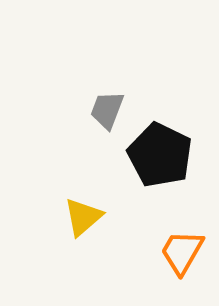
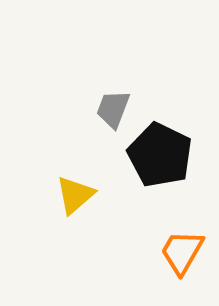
gray trapezoid: moved 6 px right, 1 px up
yellow triangle: moved 8 px left, 22 px up
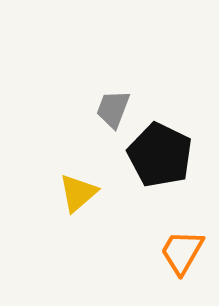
yellow triangle: moved 3 px right, 2 px up
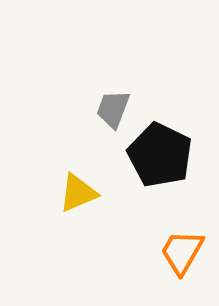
yellow triangle: rotated 18 degrees clockwise
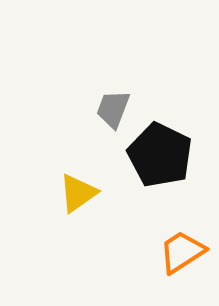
yellow triangle: rotated 12 degrees counterclockwise
orange trapezoid: rotated 27 degrees clockwise
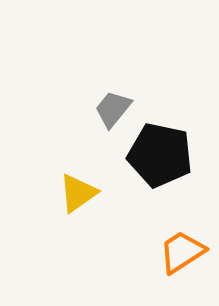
gray trapezoid: rotated 18 degrees clockwise
black pentagon: rotated 14 degrees counterclockwise
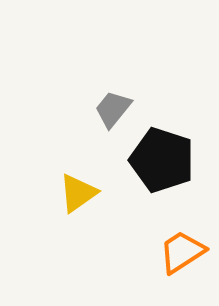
black pentagon: moved 2 px right, 5 px down; rotated 6 degrees clockwise
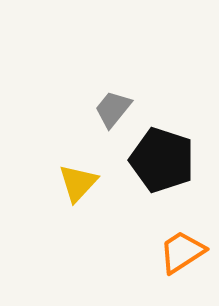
yellow triangle: moved 10 px up; rotated 12 degrees counterclockwise
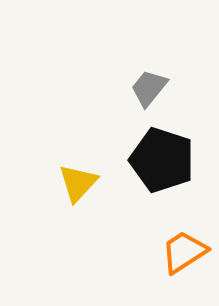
gray trapezoid: moved 36 px right, 21 px up
orange trapezoid: moved 2 px right
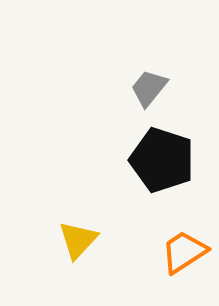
yellow triangle: moved 57 px down
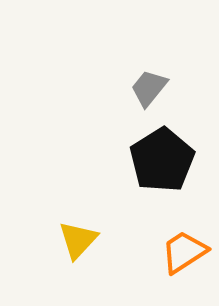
black pentagon: rotated 22 degrees clockwise
